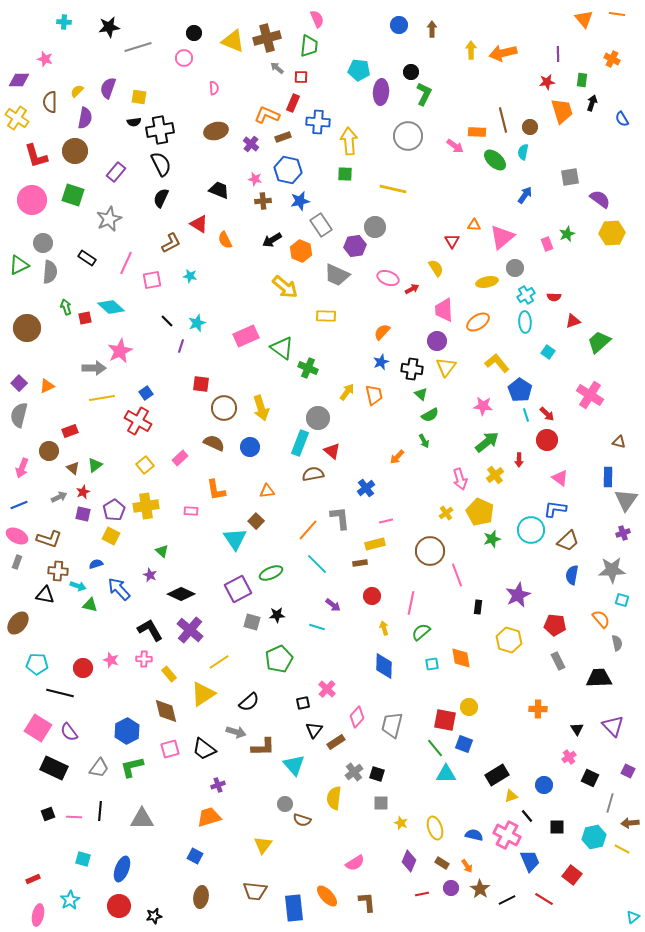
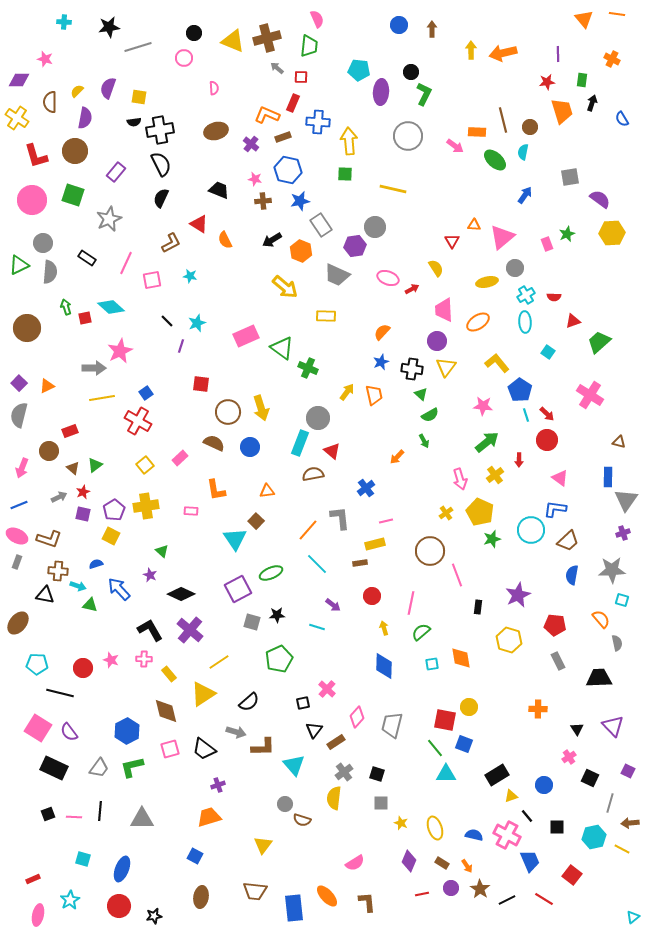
brown circle at (224, 408): moved 4 px right, 4 px down
gray cross at (354, 772): moved 10 px left
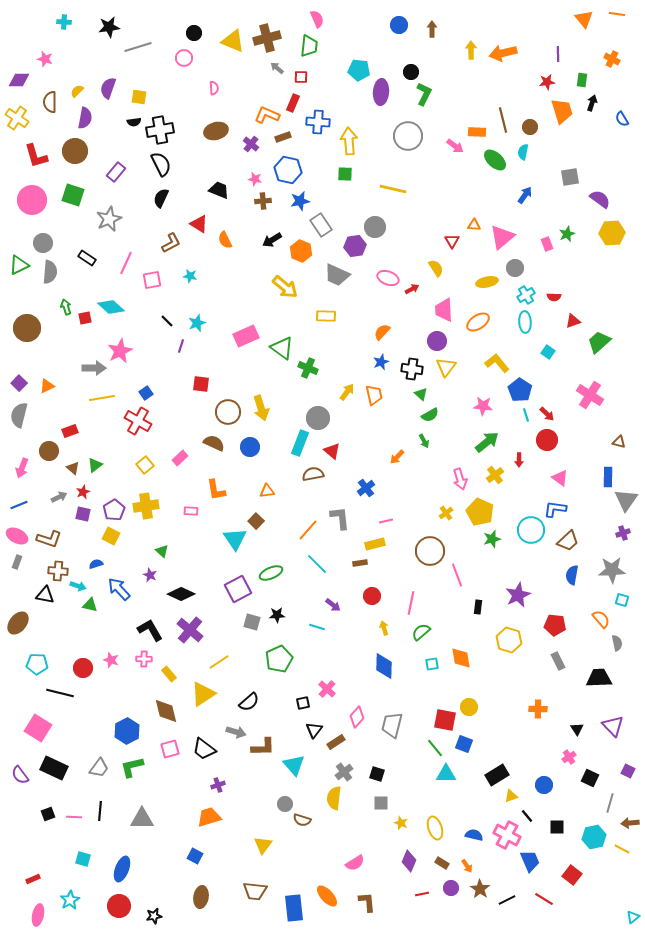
purple semicircle at (69, 732): moved 49 px left, 43 px down
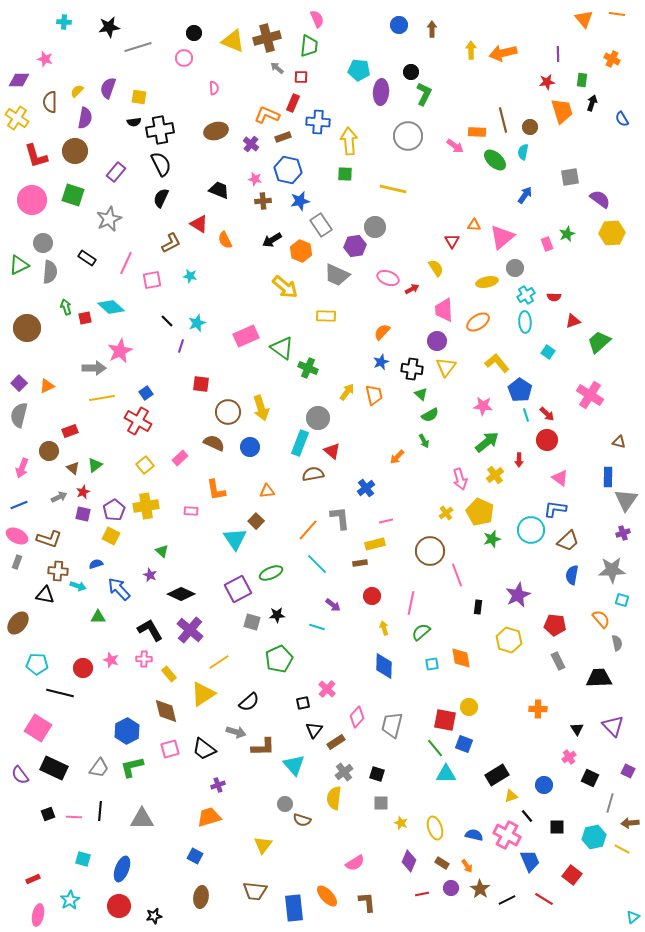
green triangle at (90, 605): moved 8 px right, 12 px down; rotated 14 degrees counterclockwise
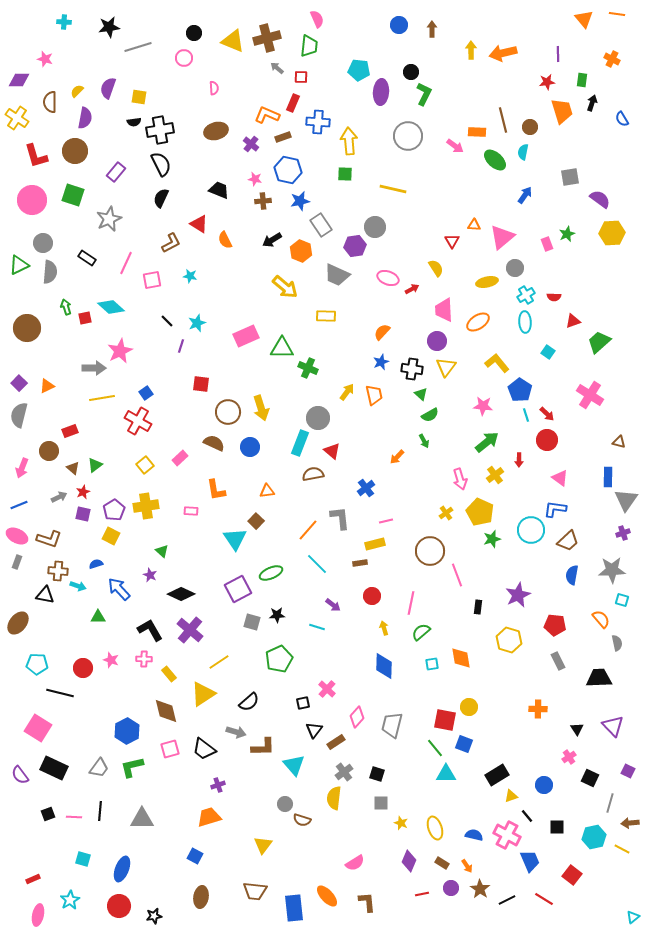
green triangle at (282, 348): rotated 35 degrees counterclockwise
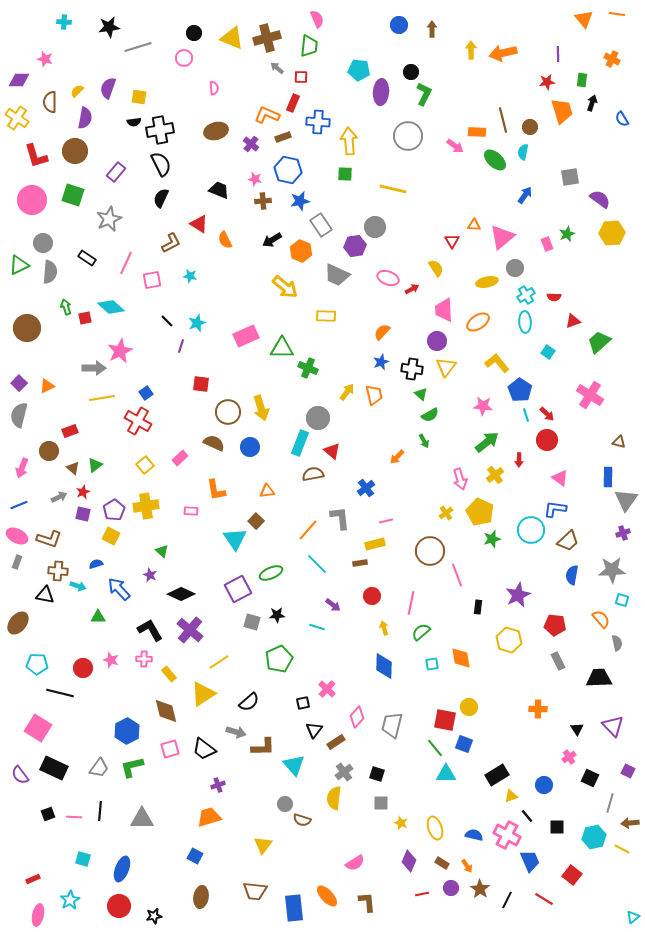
yellow triangle at (233, 41): moved 1 px left, 3 px up
black line at (507, 900): rotated 36 degrees counterclockwise
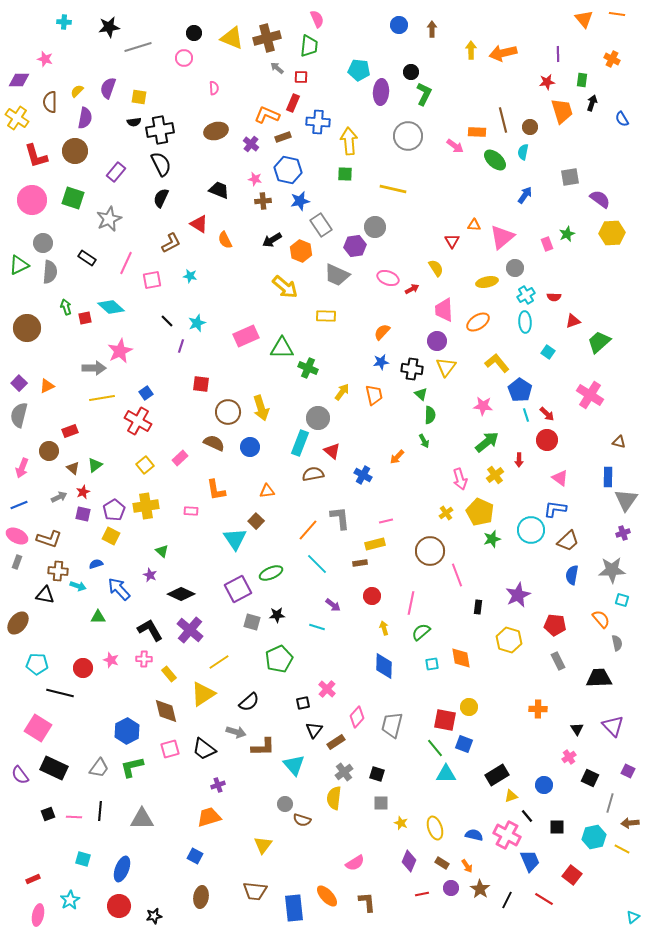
green square at (73, 195): moved 3 px down
blue star at (381, 362): rotated 14 degrees clockwise
yellow arrow at (347, 392): moved 5 px left
green semicircle at (430, 415): rotated 60 degrees counterclockwise
blue cross at (366, 488): moved 3 px left, 13 px up; rotated 24 degrees counterclockwise
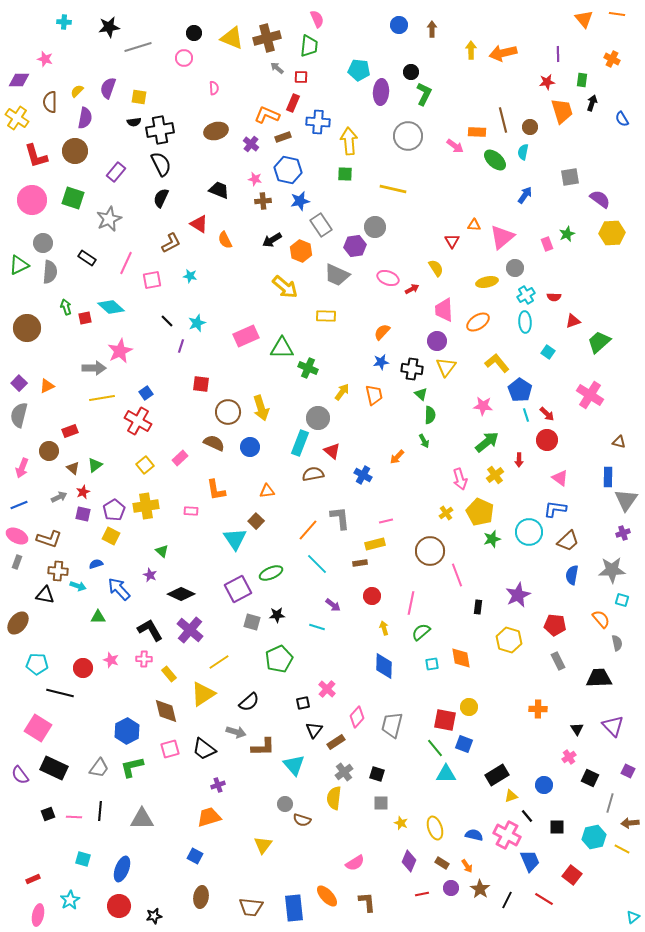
cyan circle at (531, 530): moved 2 px left, 2 px down
brown trapezoid at (255, 891): moved 4 px left, 16 px down
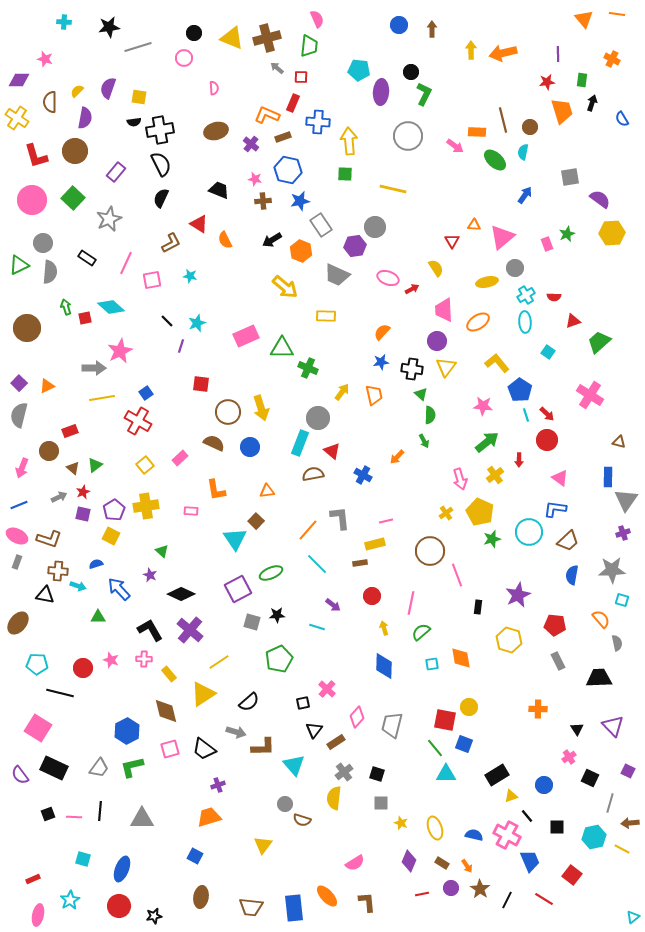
green square at (73, 198): rotated 25 degrees clockwise
